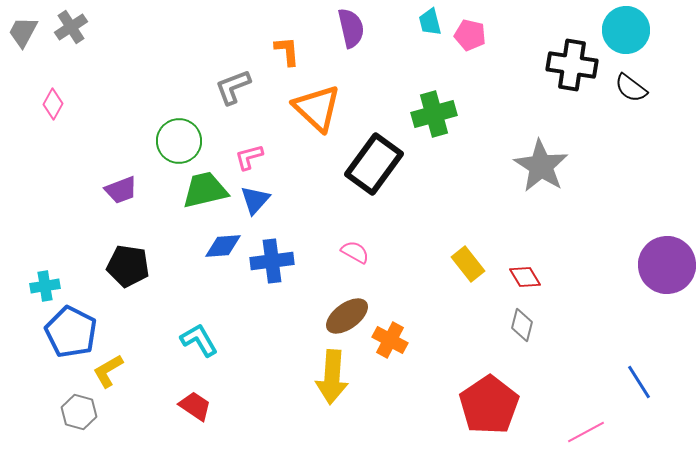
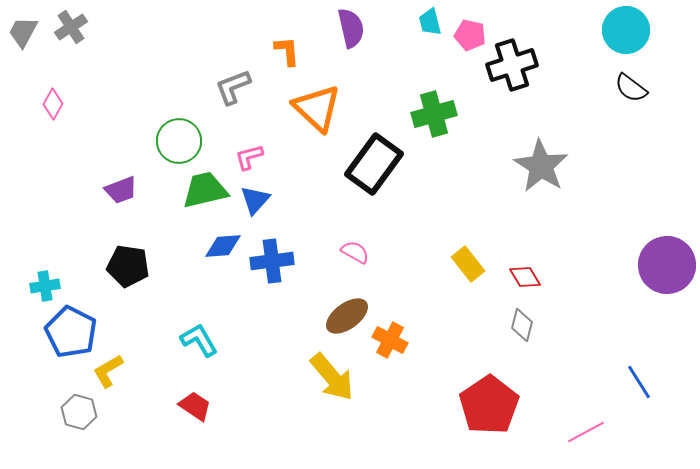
black cross: moved 60 px left; rotated 27 degrees counterclockwise
yellow arrow: rotated 44 degrees counterclockwise
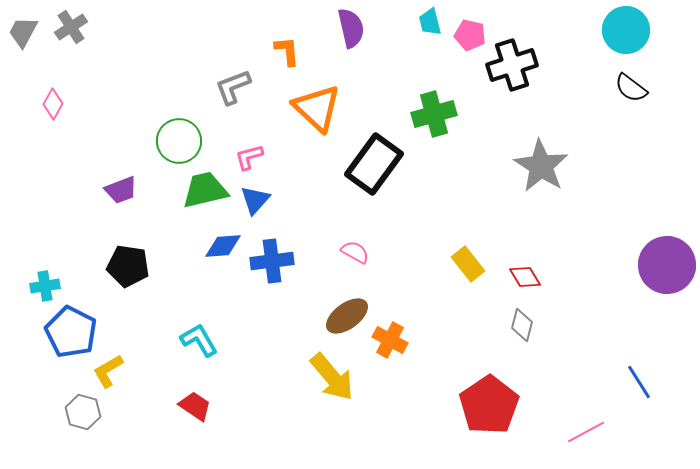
gray hexagon: moved 4 px right
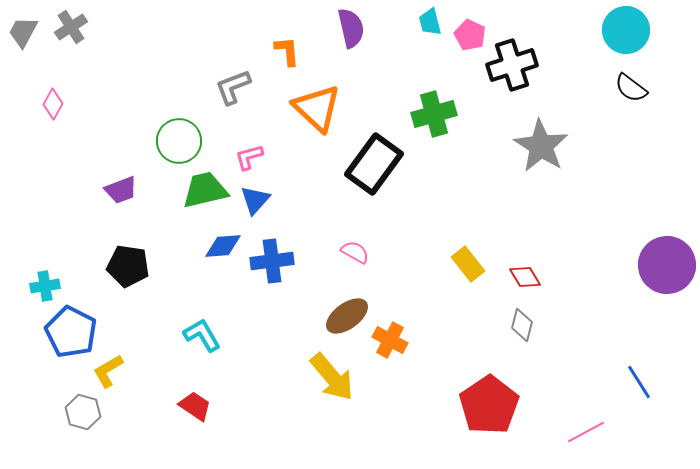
pink pentagon: rotated 12 degrees clockwise
gray star: moved 20 px up
cyan L-shape: moved 3 px right, 5 px up
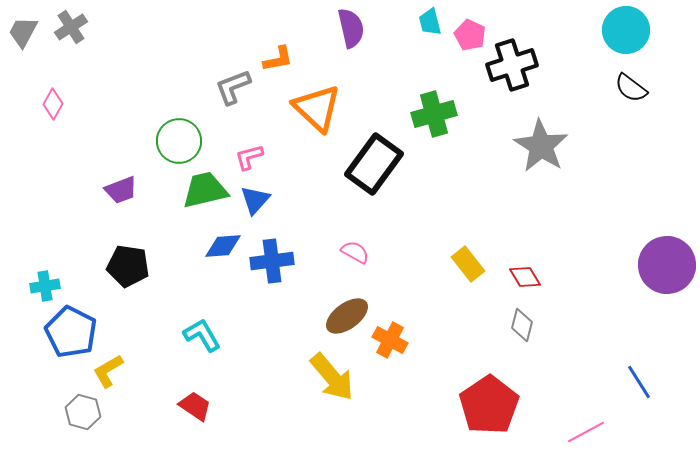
orange L-shape: moved 9 px left, 8 px down; rotated 84 degrees clockwise
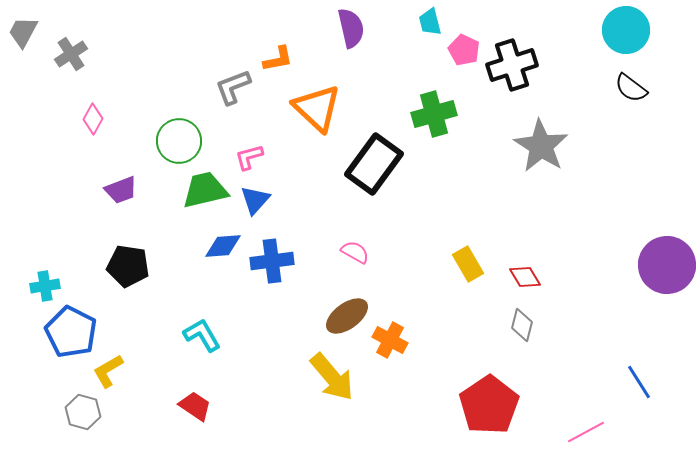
gray cross: moved 27 px down
pink pentagon: moved 6 px left, 15 px down
pink diamond: moved 40 px right, 15 px down
yellow rectangle: rotated 8 degrees clockwise
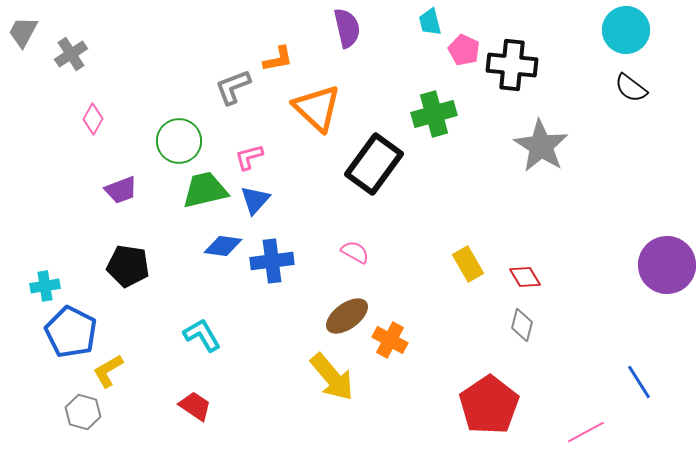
purple semicircle: moved 4 px left
black cross: rotated 24 degrees clockwise
blue diamond: rotated 12 degrees clockwise
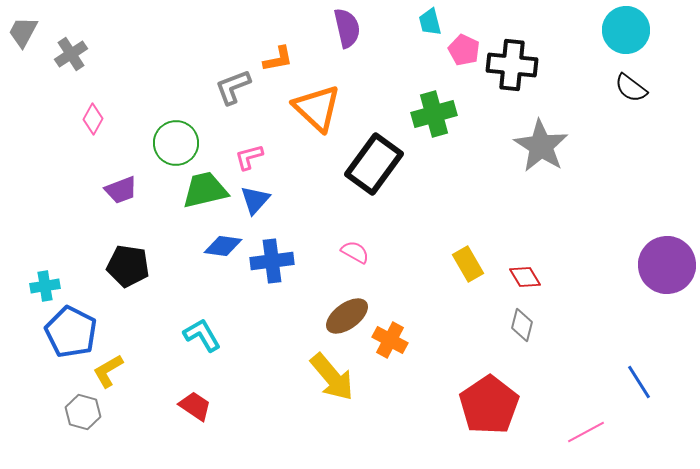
green circle: moved 3 px left, 2 px down
